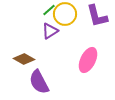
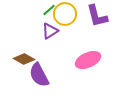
pink ellipse: rotated 40 degrees clockwise
purple semicircle: moved 7 px up
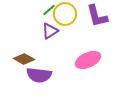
purple semicircle: rotated 55 degrees counterclockwise
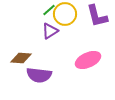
brown diamond: moved 3 px left, 1 px up; rotated 25 degrees counterclockwise
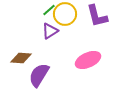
purple semicircle: rotated 115 degrees clockwise
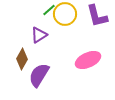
purple triangle: moved 11 px left, 4 px down
brown diamond: moved 1 px right, 1 px down; rotated 65 degrees counterclockwise
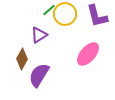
pink ellipse: moved 6 px up; rotated 25 degrees counterclockwise
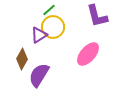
yellow circle: moved 12 px left, 13 px down
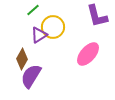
green line: moved 16 px left
purple semicircle: moved 8 px left, 1 px down
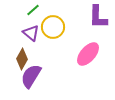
purple L-shape: moved 1 px right, 1 px down; rotated 15 degrees clockwise
purple triangle: moved 8 px left, 2 px up; rotated 48 degrees counterclockwise
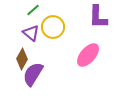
pink ellipse: moved 1 px down
purple semicircle: moved 2 px right, 2 px up
